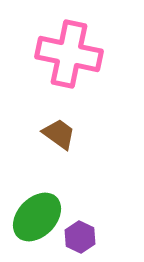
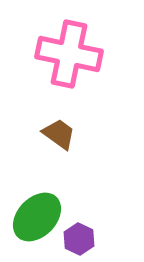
purple hexagon: moved 1 px left, 2 px down
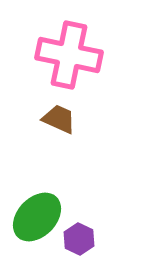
pink cross: moved 1 px down
brown trapezoid: moved 15 px up; rotated 12 degrees counterclockwise
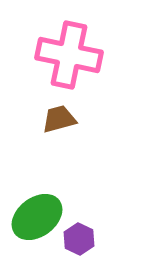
brown trapezoid: rotated 39 degrees counterclockwise
green ellipse: rotated 9 degrees clockwise
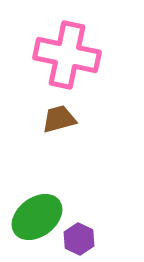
pink cross: moved 2 px left
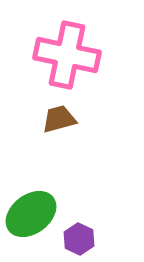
green ellipse: moved 6 px left, 3 px up
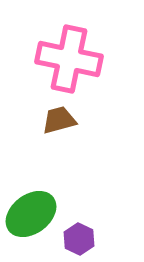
pink cross: moved 2 px right, 4 px down
brown trapezoid: moved 1 px down
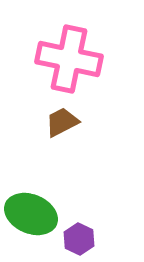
brown trapezoid: moved 3 px right, 2 px down; rotated 12 degrees counterclockwise
green ellipse: rotated 60 degrees clockwise
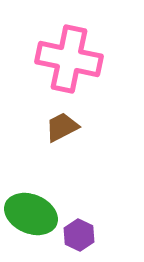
brown trapezoid: moved 5 px down
purple hexagon: moved 4 px up
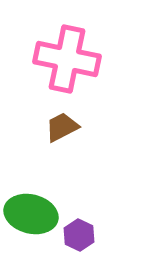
pink cross: moved 2 px left
green ellipse: rotated 9 degrees counterclockwise
